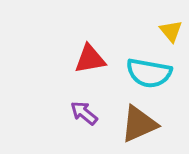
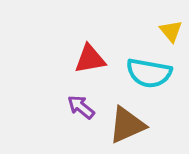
purple arrow: moved 3 px left, 6 px up
brown triangle: moved 12 px left, 1 px down
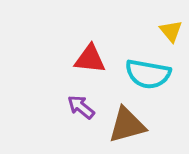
red triangle: rotated 16 degrees clockwise
cyan semicircle: moved 1 px left, 1 px down
brown triangle: rotated 9 degrees clockwise
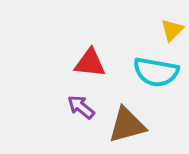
yellow triangle: moved 1 px right, 1 px up; rotated 25 degrees clockwise
red triangle: moved 4 px down
cyan semicircle: moved 8 px right, 2 px up
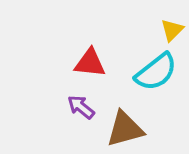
cyan semicircle: rotated 48 degrees counterclockwise
brown triangle: moved 2 px left, 4 px down
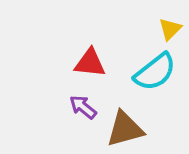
yellow triangle: moved 2 px left, 1 px up
cyan semicircle: moved 1 px left
purple arrow: moved 2 px right
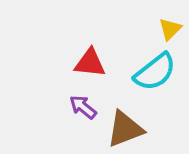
brown triangle: rotated 6 degrees counterclockwise
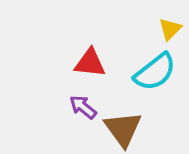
brown triangle: moved 2 px left; rotated 45 degrees counterclockwise
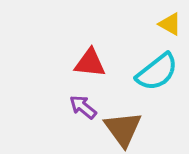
yellow triangle: moved 5 px up; rotated 45 degrees counterclockwise
cyan semicircle: moved 2 px right
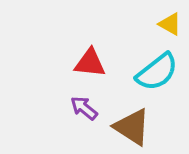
purple arrow: moved 1 px right, 1 px down
brown triangle: moved 9 px right, 2 px up; rotated 21 degrees counterclockwise
